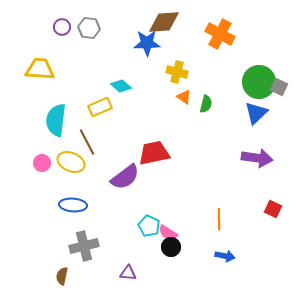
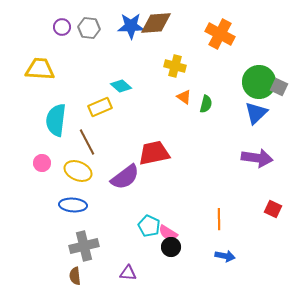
brown diamond: moved 8 px left, 1 px down
blue star: moved 16 px left, 17 px up
yellow cross: moved 2 px left, 6 px up
yellow ellipse: moved 7 px right, 9 px down
brown semicircle: moved 13 px right; rotated 18 degrees counterclockwise
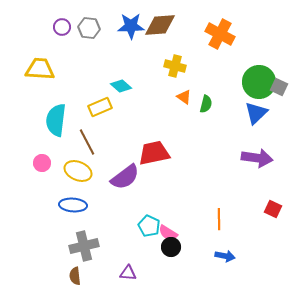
brown diamond: moved 4 px right, 2 px down
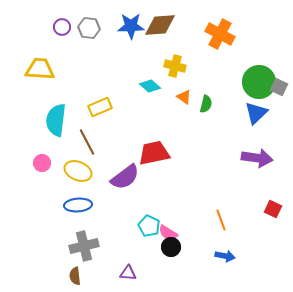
cyan diamond: moved 29 px right
blue ellipse: moved 5 px right; rotated 8 degrees counterclockwise
orange line: moved 2 px right, 1 px down; rotated 20 degrees counterclockwise
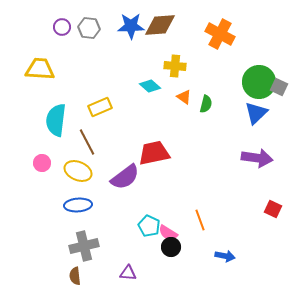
yellow cross: rotated 10 degrees counterclockwise
orange line: moved 21 px left
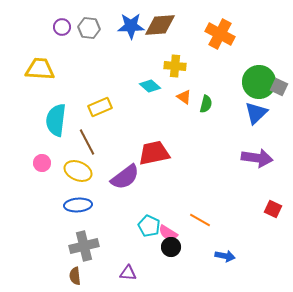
orange line: rotated 40 degrees counterclockwise
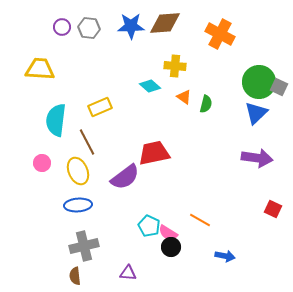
brown diamond: moved 5 px right, 2 px up
yellow ellipse: rotated 44 degrees clockwise
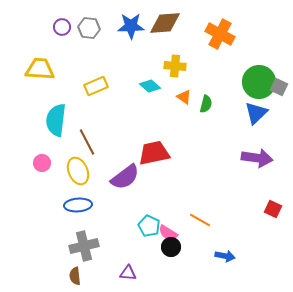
yellow rectangle: moved 4 px left, 21 px up
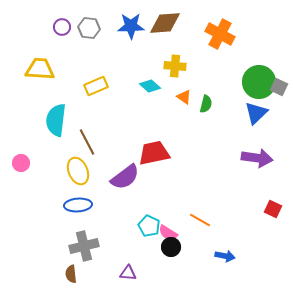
pink circle: moved 21 px left
brown semicircle: moved 4 px left, 2 px up
